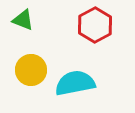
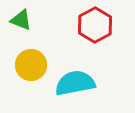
green triangle: moved 2 px left
yellow circle: moved 5 px up
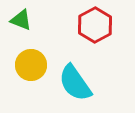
cyan semicircle: rotated 114 degrees counterclockwise
